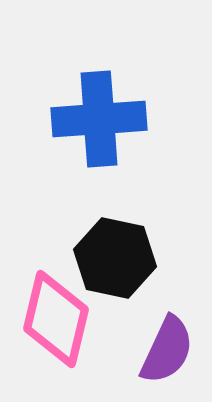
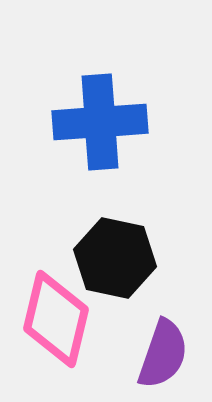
blue cross: moved 1 px right, 3 px down
purple semicircle: moved 4 px left, 4 px down; rotated 6 degrees counterclockwise
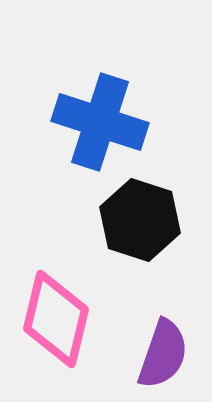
blue cross: rotated 22 degrees clockwise
black hexagon: moved 25 px right, 38 px up; rotated 6 degrees clockwise
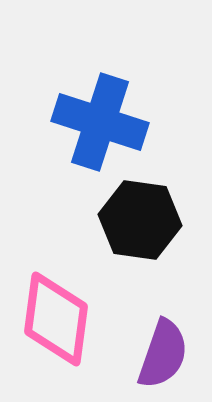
black hexagon: rotated 10 degrees counterclockwise
pink diamond: rotated 6 degrees counterclockwise
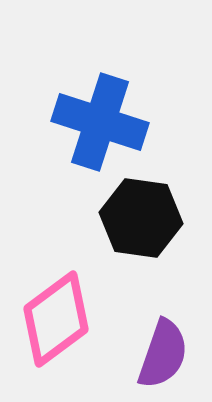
black hexagon: moved 1 px right, 2 px up
pink diamond: rotated 46 degrees clockwise
